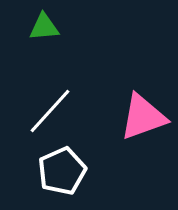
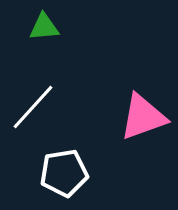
white line: moved 17 px left, 4 px up
white pentagon: moved 2 px right, 2 px down; rotated 15 degrees clockwise
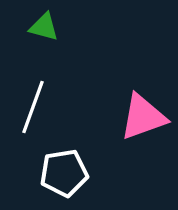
green triangle: rotated 20 degrees clockwise
white line: rotated 22 degrees counterclockwise
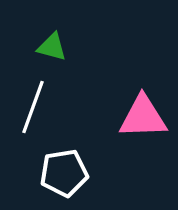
green triangle: moved 8 px right, 20 px down
pink triangle: rotated 18 degrees clockwise
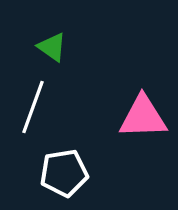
green triangle: rotated 20 degrees clockwise
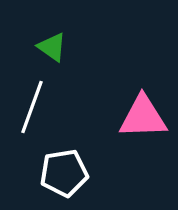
white line: moved 1 px left
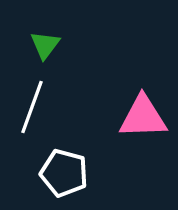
green triangle: moved 7 px left, 2 px up; rotated 32 degrees clockwise
white pentagon: rotated 24 degrees clockwise
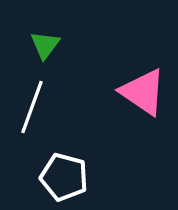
pink triangle: moved 25 px up; rotated 36 degrees clockwise
white pentagon: moved 4 px down
